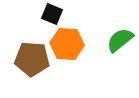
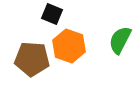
green semicircle: rotated 24 degrees counterclockwise
orange hexagon: moved 2 px right, 2 px down; rotated 16 degrees clockwise
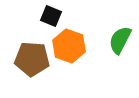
black square: moved 1 px left, 2 px down
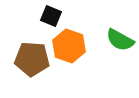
green semicircle: rotated 88 degrees counterclockwise
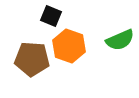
green semicircle: rotated 52 degrees counterclockwise
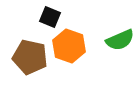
black square: moved 1 px left, 1 px down
brown pentagon: moved 2 px left, 2 px up; rotated 8 degrees clockwise
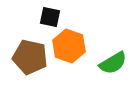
black square: rotated 10 degrees counterclockwise
green semicircle: moved 7 px left, 23 px down; rotated 8 degrees counterclockwise
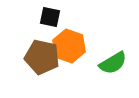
brown pentagon: moved 12 px right
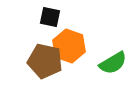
brown pentagon: moved 3 px right, 4 px down
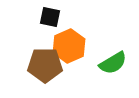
orange hexagon: rotated 16 degrees clockwise
brown pentagon: moved 4 px down; rotated 12 degrees counterclockwise
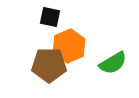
brown pentagon: moved 4 px right
